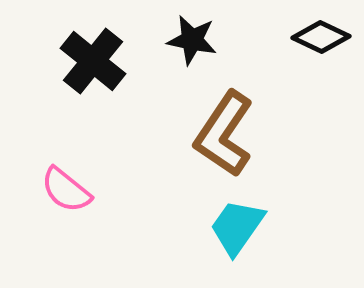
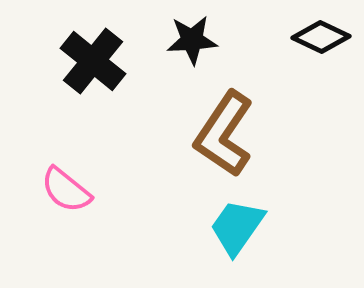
black star: rotated 15 degrees counterclockwise
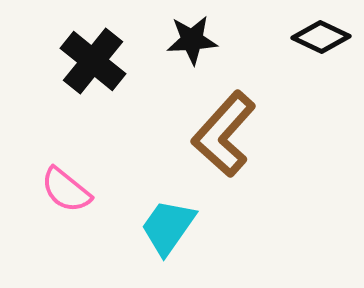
brown L-shape: rotated 8 degrees clockwise
cyan trapezoid: moved 69 px left
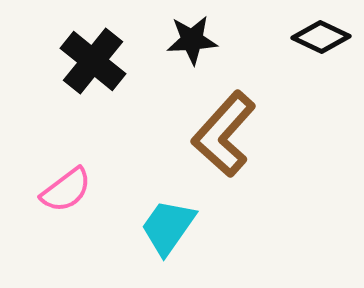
pink semicircle: rotated 76 degrees counterclockwise
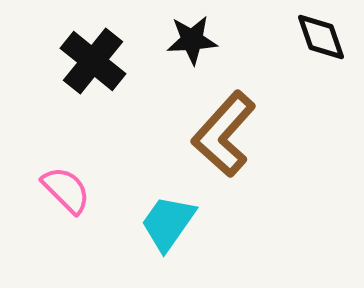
black diamond: rotated 46 degrees clockwise
pink semicircle: rotated 98 degrees counterclockwise
cyan trapezoid: moved 4 px up
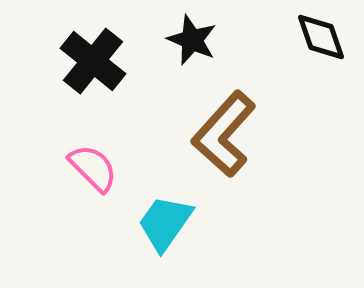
black star: rotated 27 degrees clockwise
pink semicircle: moved 27 px right, 22 px up
cyan trapezoid: moved 3 px left
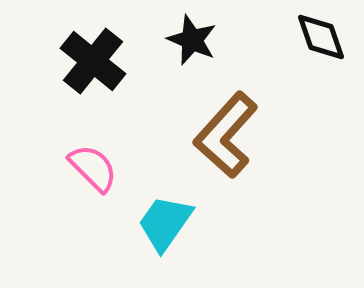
brown L-shape: moved 2 px right, 1 px down
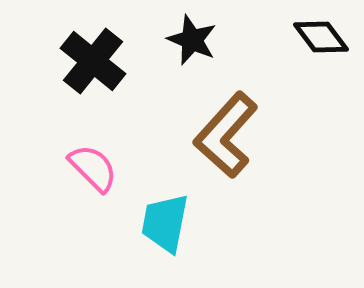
black diamond: rotated 18 degrees counterclockwise
cyan trapezoid: rotated 24 degrees counterclockwise
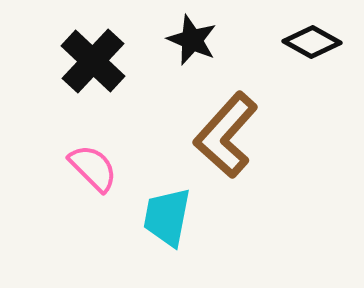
black diamond: moved 9 px left, 5 px down; rotated 24 degrees counterclockwise
black cross: rotated 4 degrees clockwise
cyan trapezoid: moved 2 px right, 6 px up
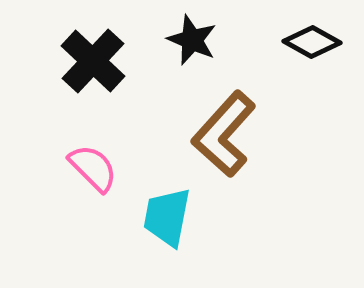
brown L-shape: moved 2 px left, 1 px up
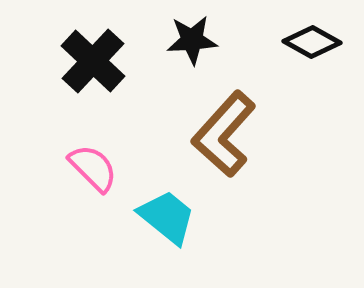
black star: rotated 27 degrees counterclockwise
cyan trapezoid: rotated 118 degrees clockwise
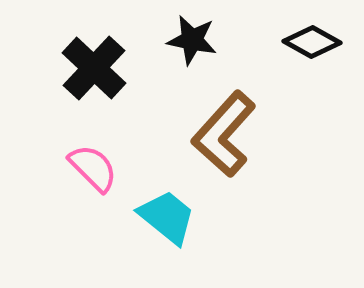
black star: rotated 15 degrees clockwise
black cross: moved 1 px right, 7 px down
